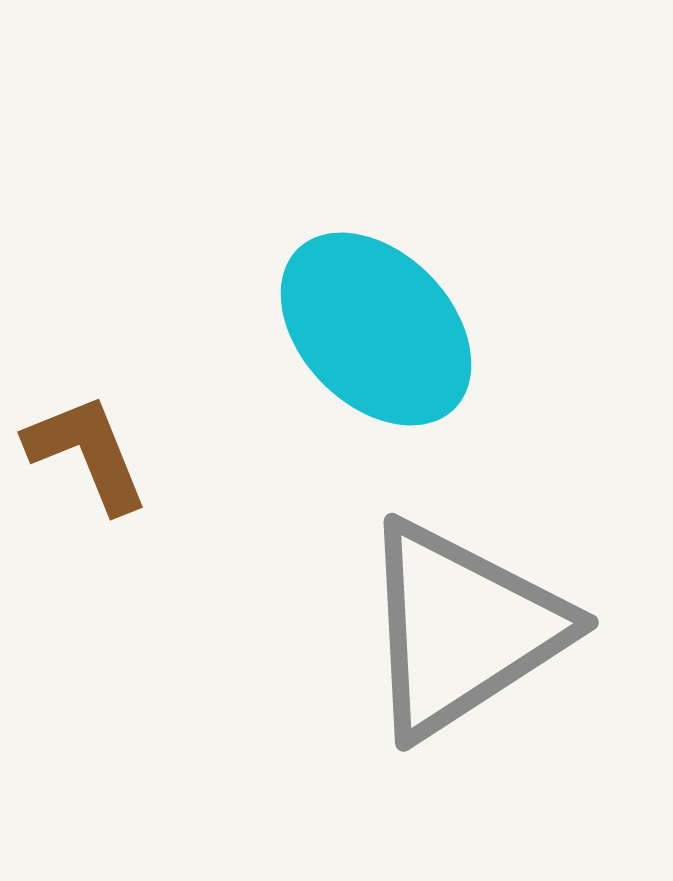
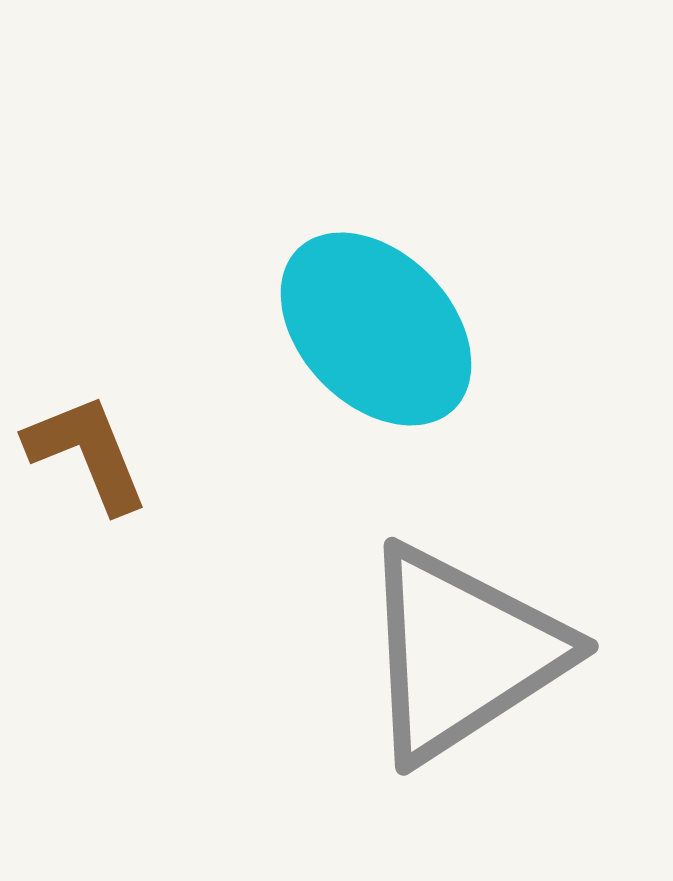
gray triangle: moved 24 px down
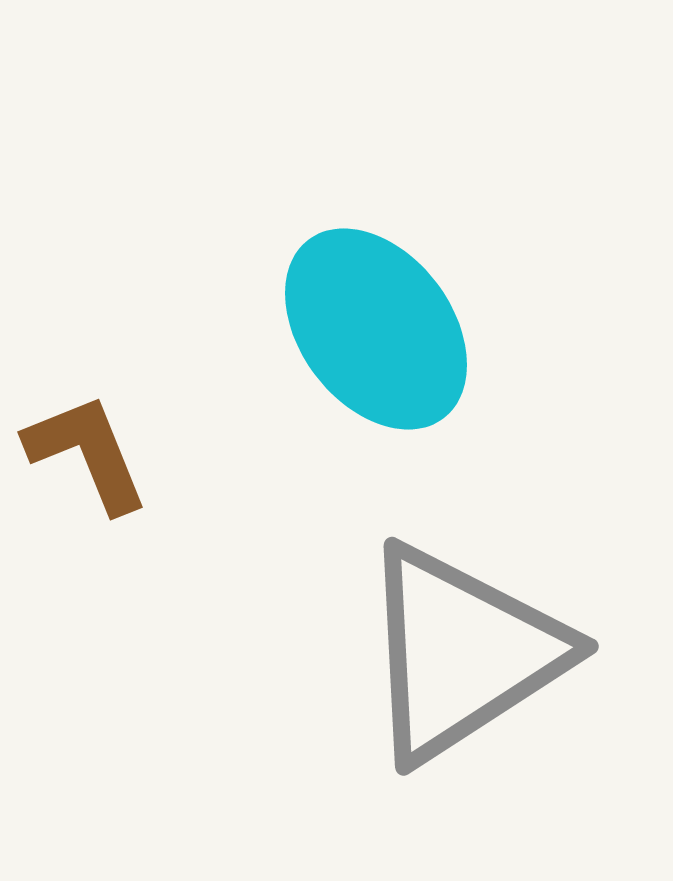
cyan ellipse: rotated 7 degrees clockwise
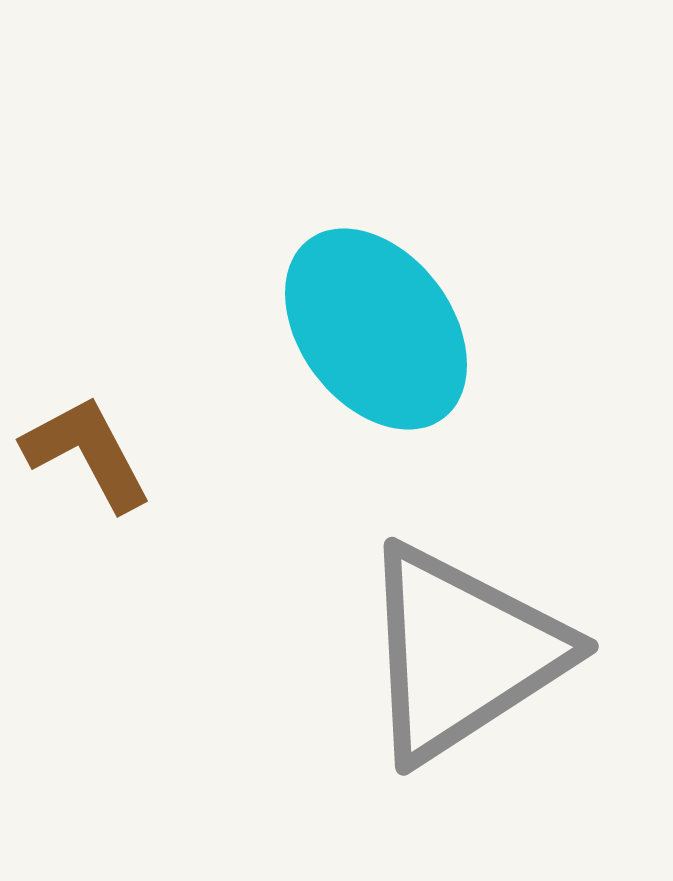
brown L-shape: rotated 6 degrees counterclockwise
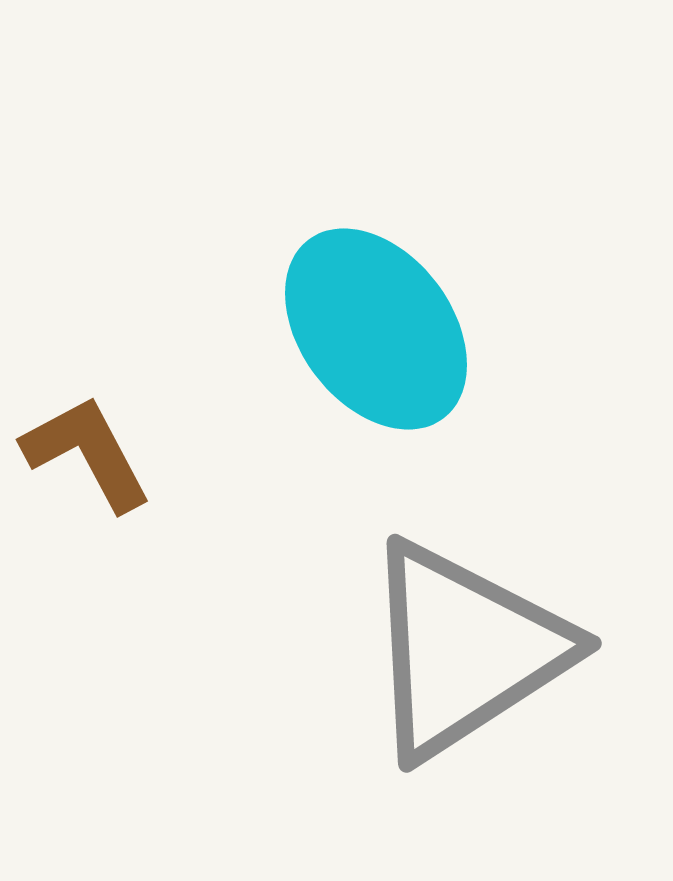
gray triangle: moved 3 px right, 3 px up
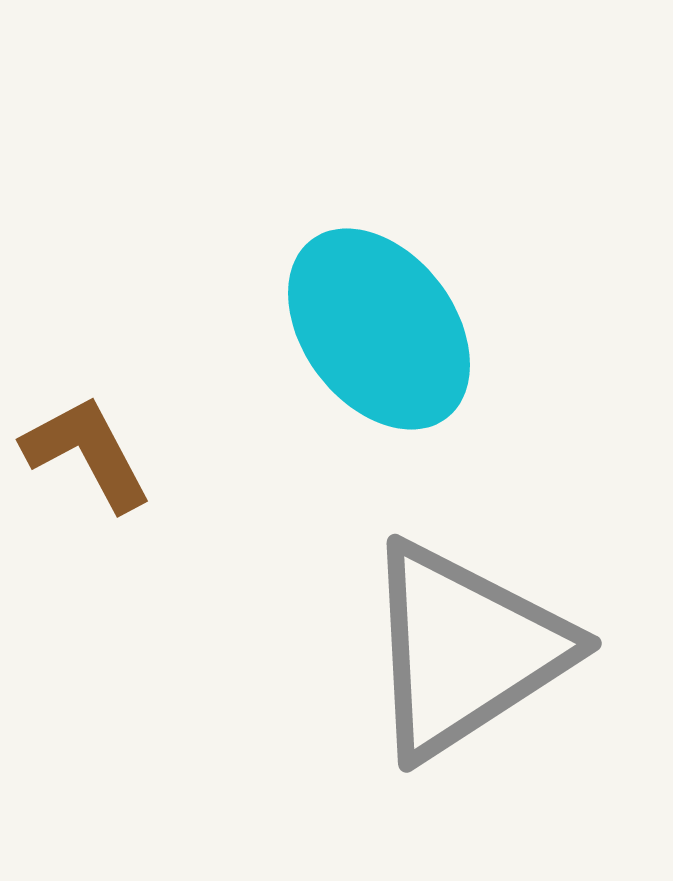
cyan ellipse: moved 3 px right
